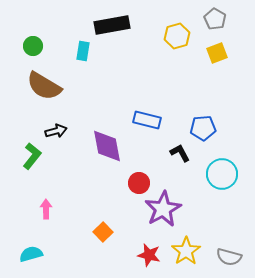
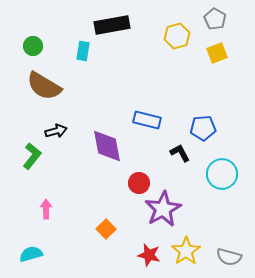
orange square: moved 3 px right, 3 px up
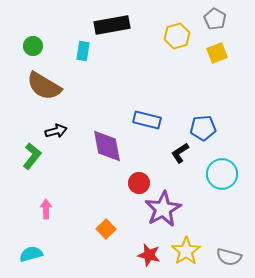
black L-shape: rotated 95 degrees counterclockwise
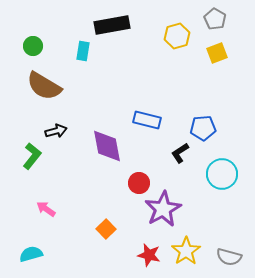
pink arrow: rotated 54 degrees counterclockwise
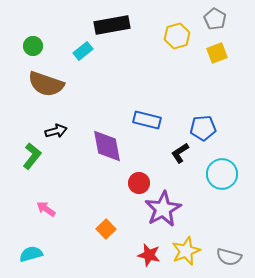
cyan rectangle: rotated 42 degrees clockwise
brown semicircle: moved 2 px right, 2 px up; rotated 12 degrees counterclockwise
yellow star: rotated 12 degrees clockwise
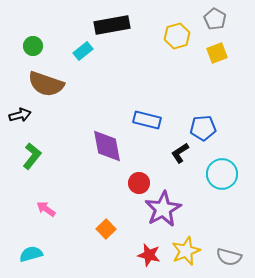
black arrow: moved 36 px left, 16 px up
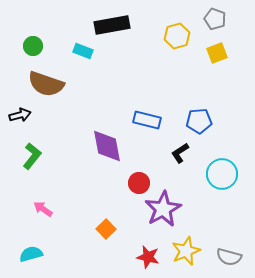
gray pentagon: rotated 10 degrees counterclockwise
cyan rectangle: rotated 60 degrees clockwise
blue pentagon: moved 4 px left, 7 px up
pink arrow: moved 3 px left
red star: moved 1 px left, 2 px down
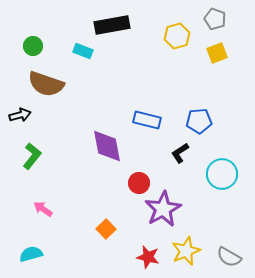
gray semicircle: rotated 15 degrees clockwise
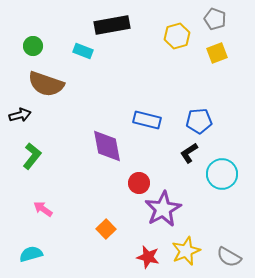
black L-shape: moved 9 px right
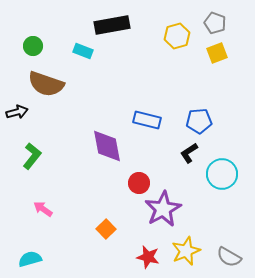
gray pentagon: moved 4 px down
black arrow: moved 3 px left, 3 px up
cyan semicircle: moved 1 px left, 5 px down
